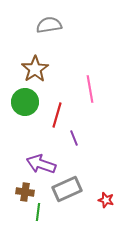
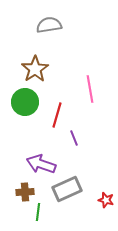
brown cross: rotated 12 degrees counterclockwise
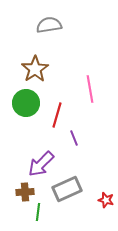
green circle: moved 1 px right, 1 px down
purple arrow: rotated 64 degrees counterclockwise
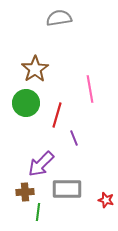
gray semicircle: moved 10 px right, 7 px up
gray rectangle: rotated 24 degrees clockwise
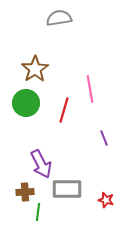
red line: moved 7 px right, 5 px up
purple line: moved 30 px right
purple arrow: rotated 72 degrees counterclockwise
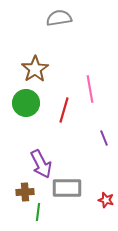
gray rectangle: moved 1 px up
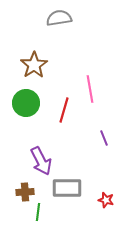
brown star: moved 1 px left, 4 px up
purple arrow: moved 3 px up
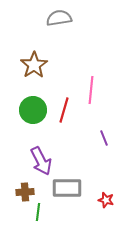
pink line: moved 1 px right, 1 px down; rotated 16 degrees clockwise
green circle: moved 7 px right, 7 px down
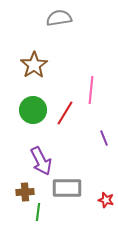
red line: moved 1 px right, 3 px down; rotated 15 degrees clockwise
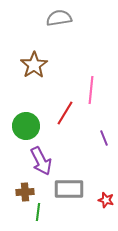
green circle: moved 7 px left, 16 px down
gray rectangle: moved 2 px right, 1 px down
